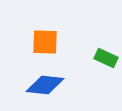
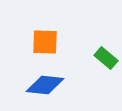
green rectangle: rotated 15 degrees clockwise
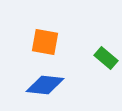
orange square: rotated 8 degrees clockwise
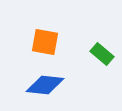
green rectangle: moved 4 px left, 4 px up
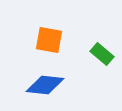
orange square: moved 4 px right, 2 px up
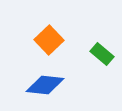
orange square: rotated 36 degrees clockwise
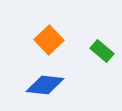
green rectangle: moved 3 px up
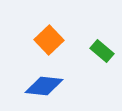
blue diamond: moved 1 px left, 1 px down
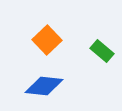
orange square: moved 2 px left
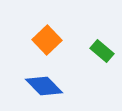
blue diamond: rotated 39 degrees clockwise
